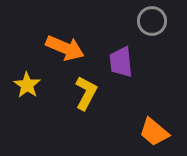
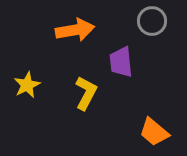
orange arrow: moved 10 px right, 18 px up; rotated 33 degrees counterclockwise
yellow star: rotated 12 degrees clockwise
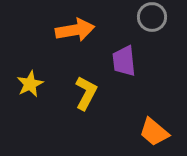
gray circle: moved 4 px up
purple trapezoid: moved 3 px right, 1 px up
yellow star: moved 3 px right, 1 px up
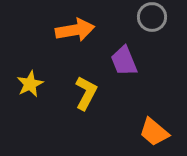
purple trapezoid: rotated 16 degrees counterclockwise
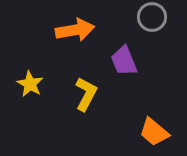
yellow star: rotated 16 degrees counterclockwise
yellow L-shape: moved 1 px down
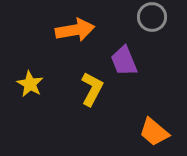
yellow L-shape: moved 6 px right, 5 px up
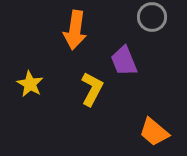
orange arrow: rotated 108 degrees clockwise
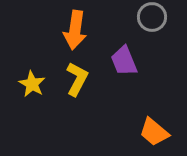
yellow star: moved 2 px right
yellow L-shape: moved 15 px left, 10 px up
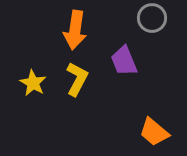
gray circle: moved 1 px down
yellow star: moved 1 px right, 1 px up
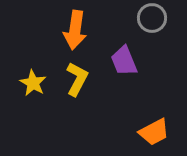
orange trapezoid: rotated 68 degrees counterclockwise
